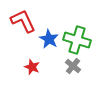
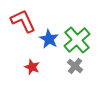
green cross: rotated 32 degrees clockwise
gray cross: moved 2 px right
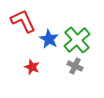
gray cross: rotated 14 degrees counterclockwise
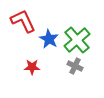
red star: rotated 21 degrees counterclockwise
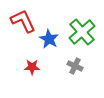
green cross: moved 5 px right, 8 px up
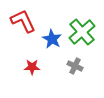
blue star: moved 3 px right
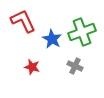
green cross: rotated 20 degrees clockwise
red star: rotated 14 degrees clockwise
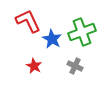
red L-shape: moved 5 px right
red star: moved 2 px right, 1 px up; rotated 14 degrees clockwise
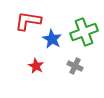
red L-shape: rotated 56 degrees counterclockwise
green cross: moved 2 px right
red star: moved 2 px right
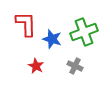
red L-shape: moved 2 px left, 3 px down; rotated 80 degrees clockwise
blue star: rotated 12 degrees counterclockwise
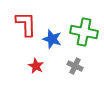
green cross: rotated 32 degrees clockwise
